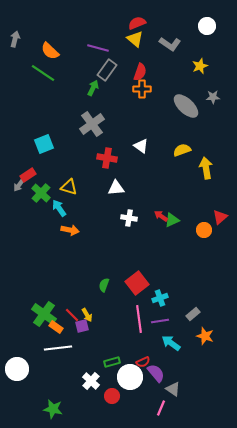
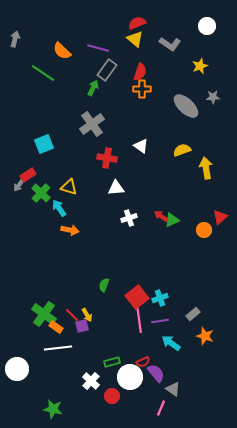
orange semicircle at (50, 51): moved 12 px right
white cross at (129, 218): rotated 28 degrees counterclockwise
red square at (137, 283): moved 14 px down
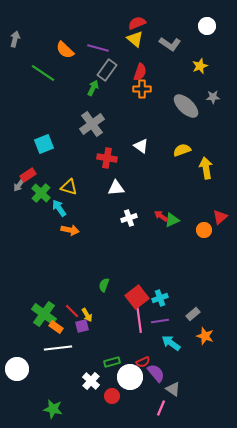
orange semicircle at (62, 51): moved 3 px right, 1 px up
red line at (72, 315): moved 4 px up
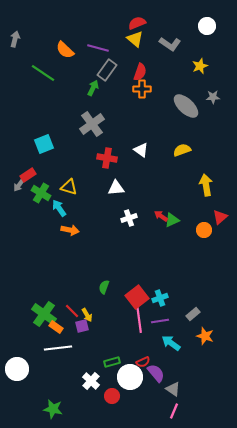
white triangle at (141, 146): moved 4 px down
yellow arrow at (206, 168): moved 17 px down
green cross at (41, 193): rotated 12 degrees counterclockwise
green semicircle at (104, 285): moved 2 px down
pink line at (161, 408): moved 13 px right, 3 px down
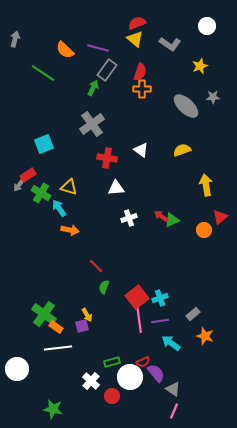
red line at (72, 311): moved 24 px right, 45 px up
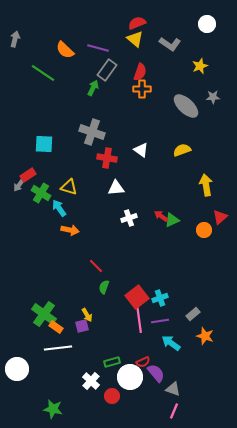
white circle at (207, 26): moved 2 px up
gray cross at (92, 124): moved 8 px down; rotated 35 degrees counterclockwise
cyan square at (44, 144): rotated 24 degrees clockwise
gray triangle at (173, 389): rotated 14 degrees counterclockwise
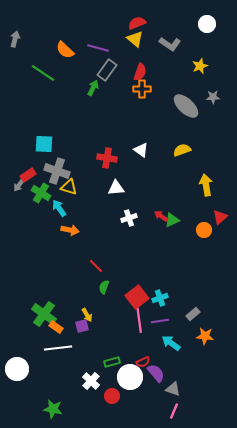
gray cross at (92, 132): moved 35 px left, 39 px down
orange star at (205, 336): rotated 12 degrees counterclockwise
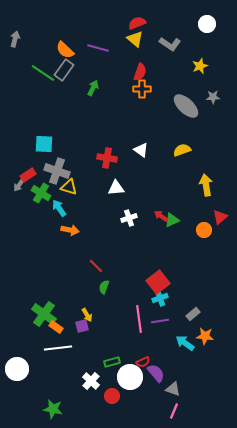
gray rectangle at (107, 70): moved 43 px left
red square at (137, 297): moved 21 px right, 15 px up
cyan arrow at (171, 343): moved 14 px right
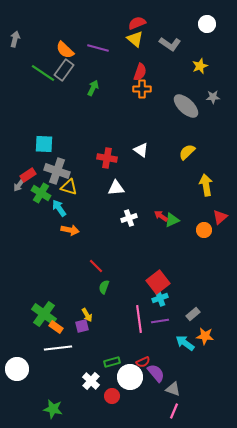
yellow semicircle at (182, 150): moved 5 px right, 2 px down; rotated 24 degrees counterclockwise
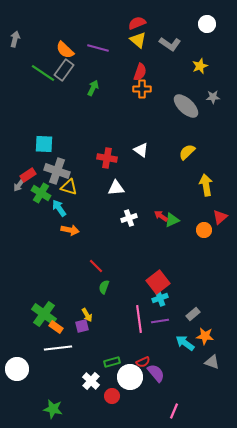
yellow triangle at (135, 39): moved 3 px right, 1 px down
gray triangle at (173, 389): moved 39 px right, 27 px up
